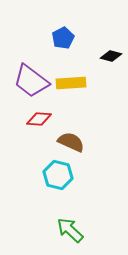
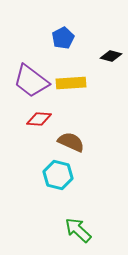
green arrow: moved 8 px right
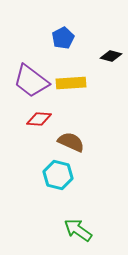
green arrow: rotated 8 degrees counterclockwise
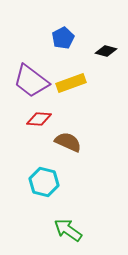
black diamond: moved 5 px left, 5 px up
yellow rectangle: rotated 16 degrees counterclockwise
brown semicircle: moved 3 px left
cyan hexagon: moved 14 px left, 7 px down
green arrow: moved 10 px left
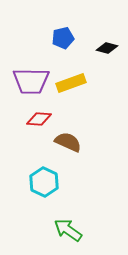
blue pentagon: rotated 15 degrees clockwise
black diamond: moved 1 px right, 3 px up
purple trapezoid: rotated 36 degrees counterclockwise
cyan hexagon: rotated 12 degrees clockwise
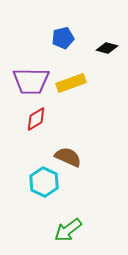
red diamond: moved 3 px left; rotated 35 degrees counterclockwise
brown semicircle: moved 15 px down
green arrow: rotated 72 degrees counterclockwise
